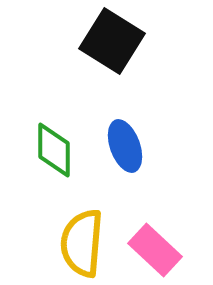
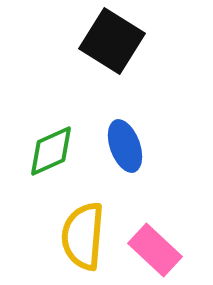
green diamond: moved 3 px left, 1 px down; rotated 66 degrees clockwise
yellow semicircle: moved 1 px right, 7 px up
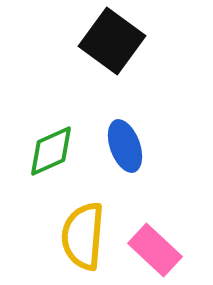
black square: rotated 4 degrees clockwise
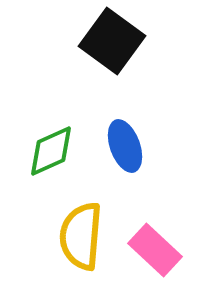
yellow semicircle: moved 2 px left
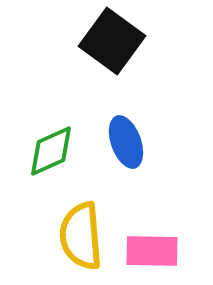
blue ellipse: moved 1 px right, 4 px up
yellow semicircle: rotated 10 degrees counterclockwise
pink rectangle: moved 3 px left, 1 px down; rotated 42 degrees counterclockwise
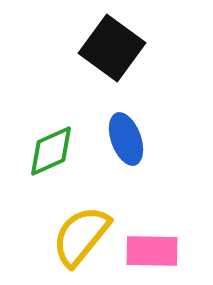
black square: moved 7 px down
blue ellipse: moved 3 px up
yellow semicircle: rotated 44 degrees clockwise
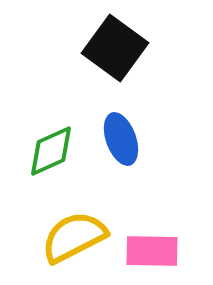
black square: moved 3 px right
blue ellipse: moved 5 px left
yellow semicircle: moved 7 px left, 1 px down; rotated 24 degrees clockwise
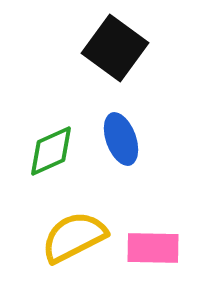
pink rectangle: moved 1 px right, 3 px up
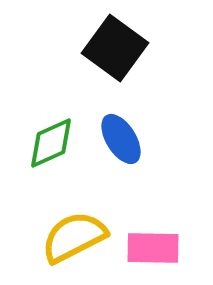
blue ellipse: rotated 12 degrees counterclockwise
green diamond: moved 8 px up
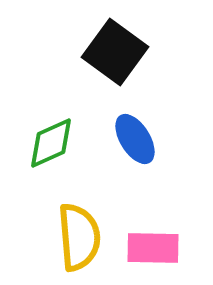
black square: moved 4 px down
blue ellipse: moved 14 px right
yellow semicircle: moved 5 px right; rotated 112 degrees clockwise
